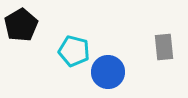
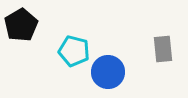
gray rectangle: moved 1 px left, 2 px down
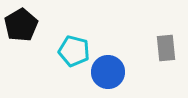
gray rectangle: moved 3 px right, 1 px up
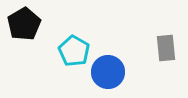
black pentagon: moved 3 px right, 1 px up
cyan pentagon: rotated 16 degrees clockwise
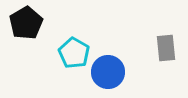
black pentagon: moved 2 px right, 1 px up
cyan pentagon: moved 2 px down
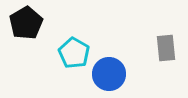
blue circle: moved 1 px right, 2 px down
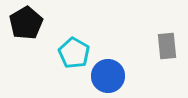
gray rectangle: moved 1 px right, 2 px up
blue circle: moved 1 px left, 2 px down
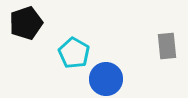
black pentagon: rotated 12 degrees clockwise
blue circle: moved 2 px left, 3 px down
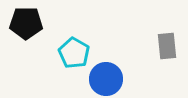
black pentagon: rotated 20 degrees clockwise
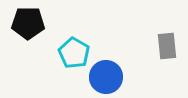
black pentagon: moved 2 px right
blue circle: moved 2 px up
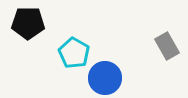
gray rectangle: rotated 24 degrees counterclockwise
blue circle: moved 1 px left, 1 px down
